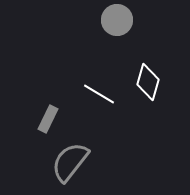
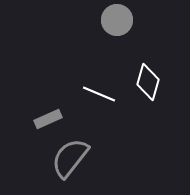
white line: rotated 8 degrees counterclockwise
gray rectangle: rotated 40 degrees clockwise
gray semicircle: moved 4 px up
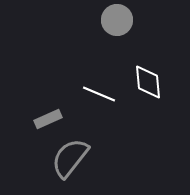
white diamond: rotated 21 degrees counterclockwise
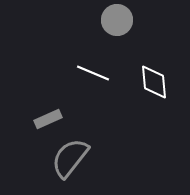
white diamond: moved 6 px right
white line: moved 6 px left, 21 px up
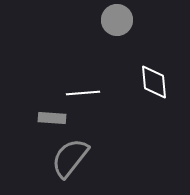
white line: moved 10 px left, 20 px down; rotated 28 degrees counterclockwise
gray rectangle: moved 4 px right, 1 px up; rotated 28 degrees clockwise
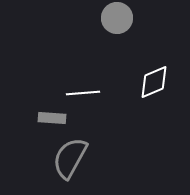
gray circle: moved 2 px up
white diamond: rotated 72 degrees clockwise
gray semicircle: rotated 9 degrees counterclockwise
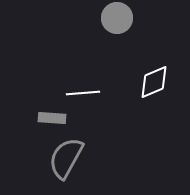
gray semicircle: moved 4 px left
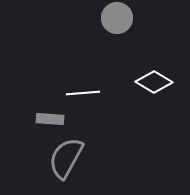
white diamond: rotated 54 degrees clockwise
gray rectangle: moved 2 px left, 1 px down
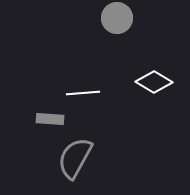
gray semicircle: moved 9 px right
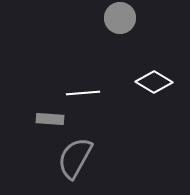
gray circle: moved 3 px right
